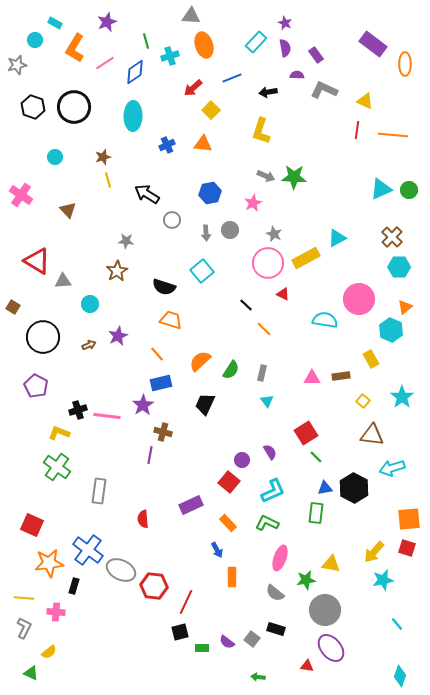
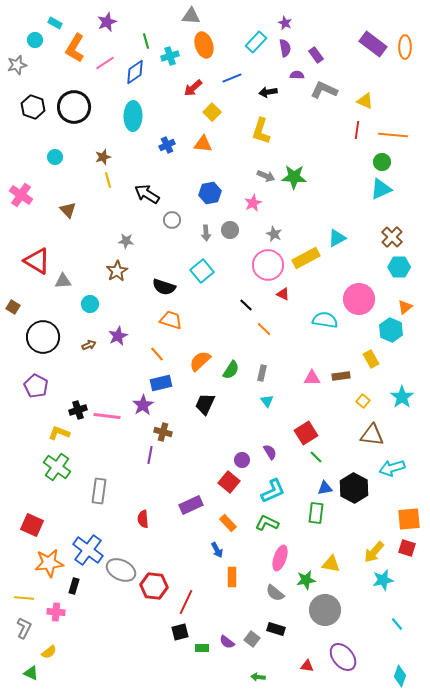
orange ellipse at (405, 64): moved 17 px up
yellow square at (211, 110): moved 1 px right, 2 px down
green circle at (409, 190): moved 27 px left, 28 px up
pink circle at (268, 263): moved 2 px down
purple ellipse at (331, 648): moved 12 px right, 9 px down
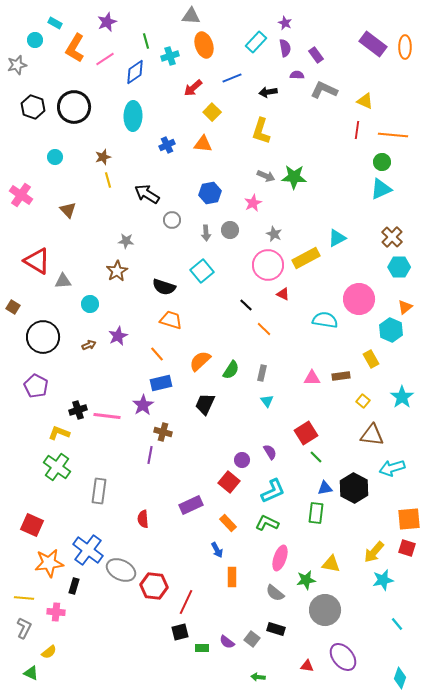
pink line at (105, 63): moved 4 px up
cyan diamond at (400, 676): moved 2 px down
